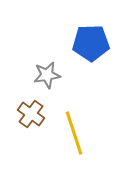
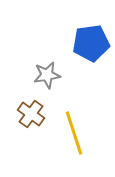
blue pentagon: rotated 6 degrees counterclockwise
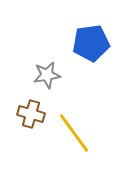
brown cross: rotated 20 degrees counterclockwise
yellow line: rotated 18 degrees counterclockwise
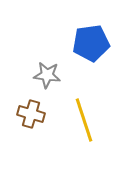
gray star: rotated 16 degrees clockwise
yellow line: moved 10 px right, 13 px up; rotated 18 degrees clockwise
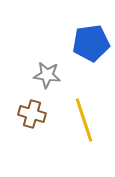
brown cross: moved 1 px right
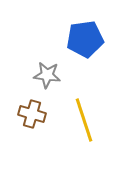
blue pentagon: moved 6 px left, 4 px up
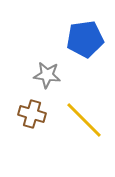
yellow line: rotated 27 degrees counterclockwise
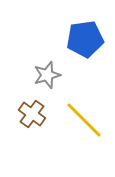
gray star: rotated 24 degrees counterclockwise
brown cross: rotated 20 degrees clockwise
